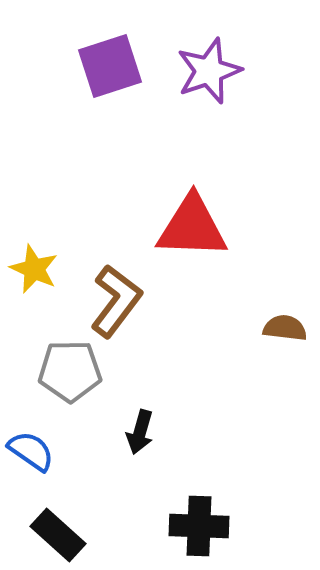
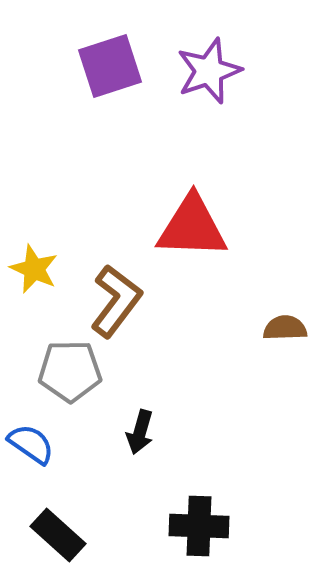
brown semicircle: rotated 9 degrees counterclockwise
blue semicircle: moved 7 px up
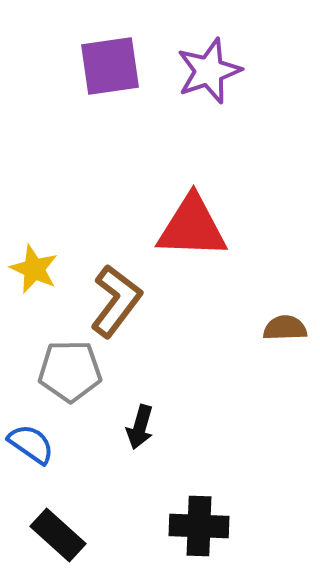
purple square: rotated 10 degrees clockwise
black arrow: moved 5 px up
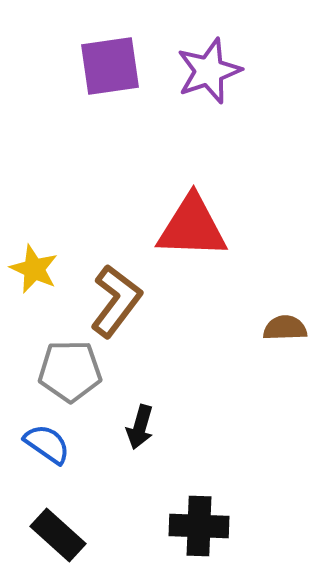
blue semicircle: moved 16 px right
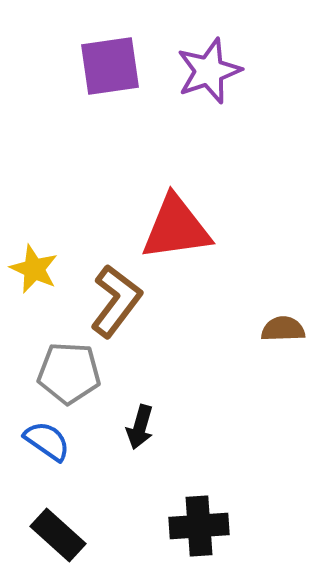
red triangle: moved 16 px left, 1 px down; rotated 10 degrees counterclockwise
brown semicircle: moved 2 px left, 1 px down
gray pentagon: moved 1 px left, 2 px down; rotated 4 degrees clockwise
blue semicircle: moved 3 px up
black cross: rotated 6 degrees counterclockwise
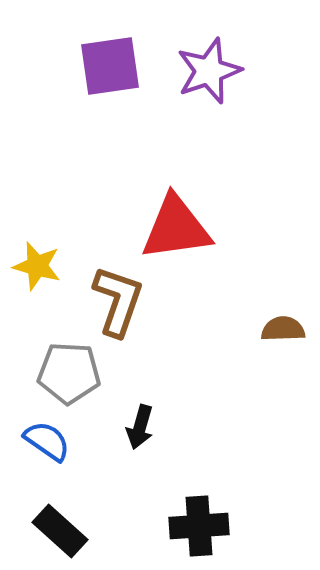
yellow star: moved 3 px right, 3 px up; rotated 9 degrees counterclockwise
brown L-shape: moved 2 px right; rotated 18 degrees counterclockwise
black rectangle: moved 2 px right, 4 px up
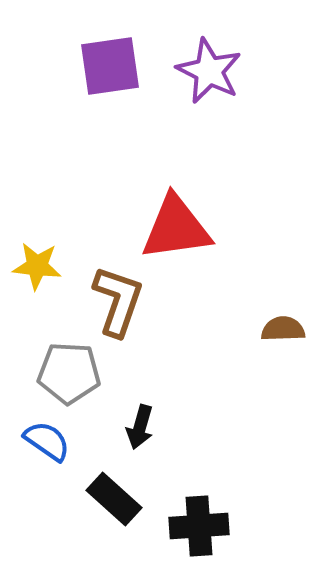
purple star: rotated 26 degrees counterclockwise
yellow star: rotated 9 degrees counterclockwise
black rectangle: moved 54 px right, 32 px up
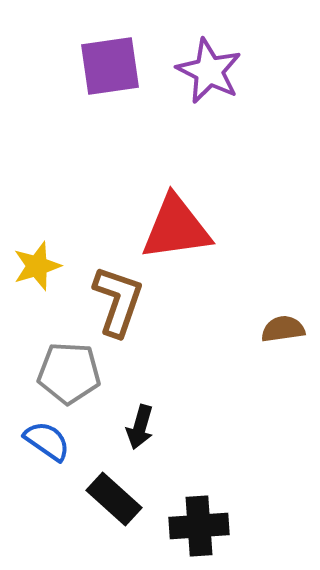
yellow star: rotated 24 degrees counterclockwise
brown semicircle: rotated 6 degrees counterclockwise
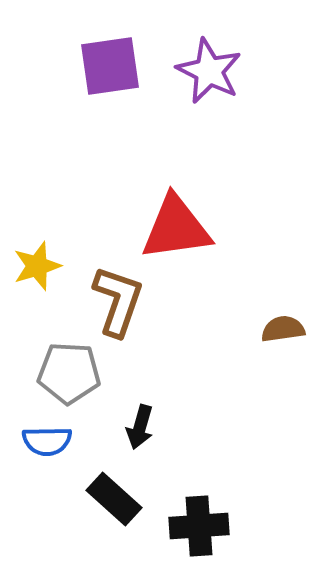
blue semicircle: rotated 144 degrees clockwise
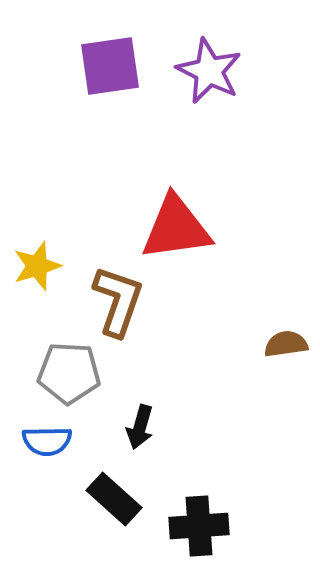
brown semicircle: moved 3 px right, 15 px down
